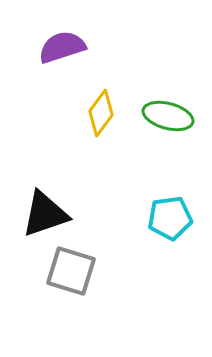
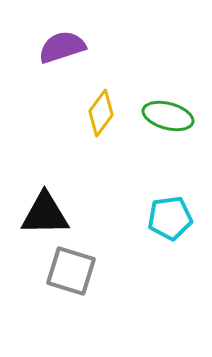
black triangle: rotated 18 degrees clockwise
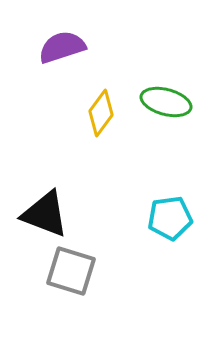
green ellipse: moved 2 px left, 14 px up
black triangle: rotated 22 degrees clockwise
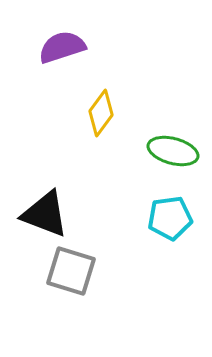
green ellipse: moved 7 px right, 49 px down
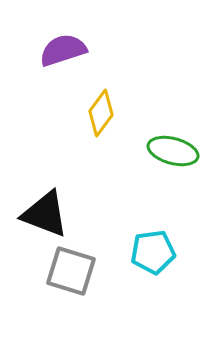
purple semicircle: moved 1 px right, 3 px down
cyan pentagon: moved 17 px left, 34 px down
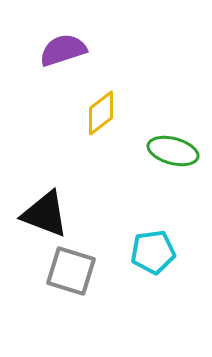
yellow diamond: rotated 15 degrees clockwise
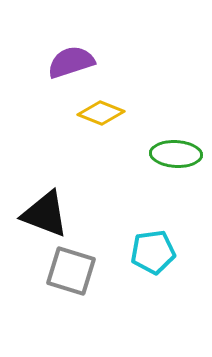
purple semicircle: moved 8 px right, 12 px down
yellow diamond: rotated 60 degrees clockwise
green ellipse: moved 3 px right, 3 px down; rotated 12 degrees counterclockwise
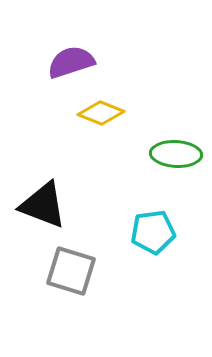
black triangle: moved 2 px left, 9 px up
cyan pentagon: moved 20 px up
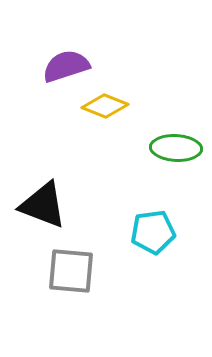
purple semicircle: moved 5 px left, 4 px down
yellow diamond: moved 4 px right, 7 px up
green ellipse: moved 6 px up
gray square: rotated 12 degrees counterclockwise
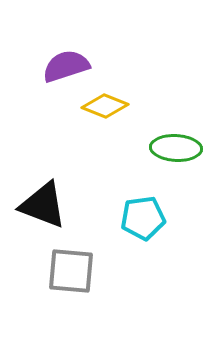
cyan pentagon: moved 10 px left, 14 px up
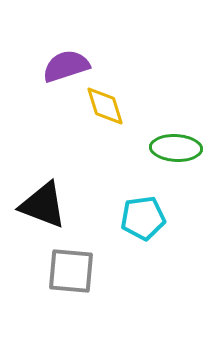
yellow diamond: rotated 51 degrees clockwise
